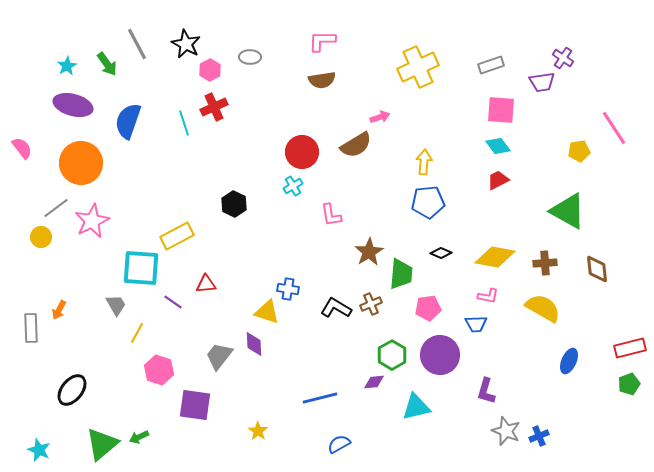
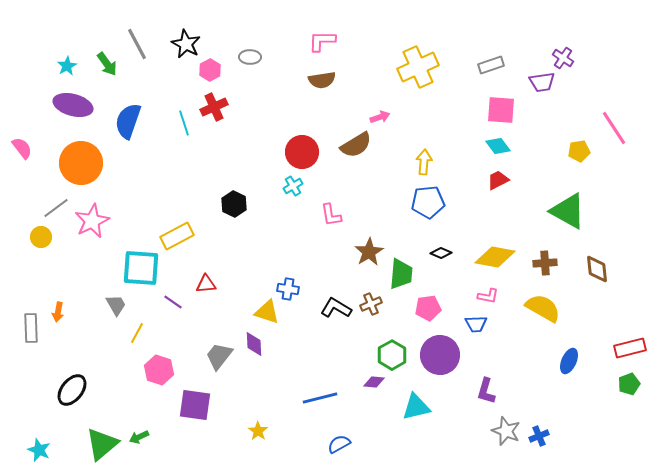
orange arrow at (59, 310): moved 1 px left, 2 px down; rotated 18 degrees counterclockwise
purple diamond at (374, 382): rotated 10 degrees clockwise
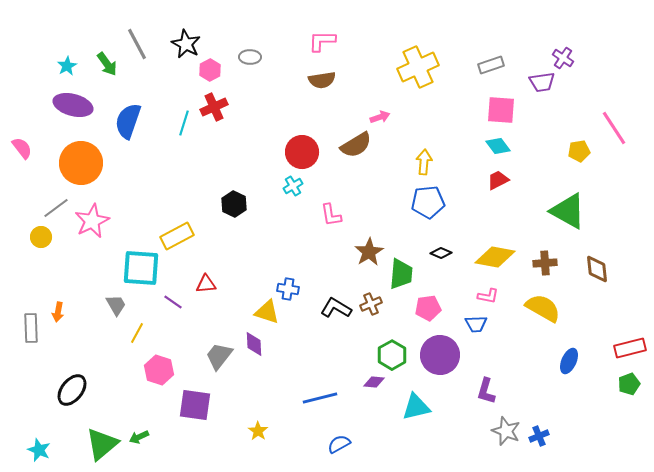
cyan line at (184, 123): rotated 35 degrees clockwise
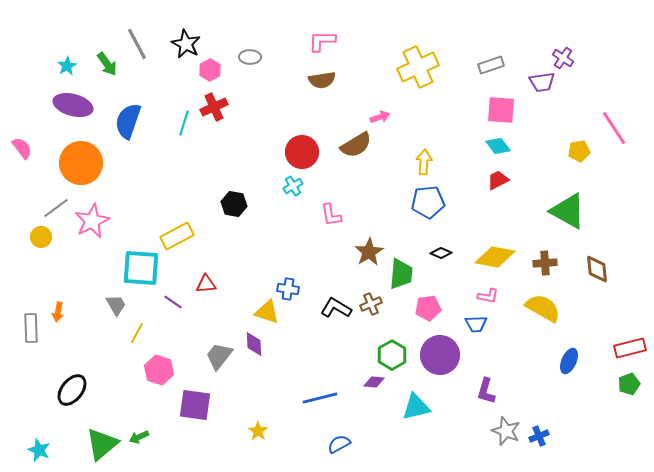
black hexagon at (234, 204): rotated 15 degrees counterclockwise
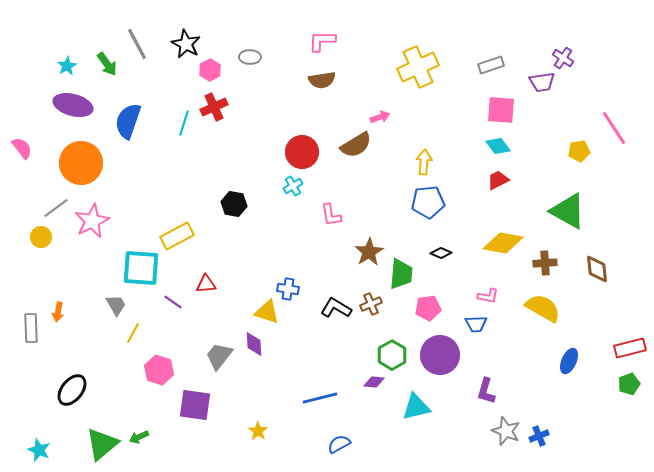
yellow diamond at (495, 257): moved 8 px right, 14 px up
yellow line at (137, 333): moved 4 px left
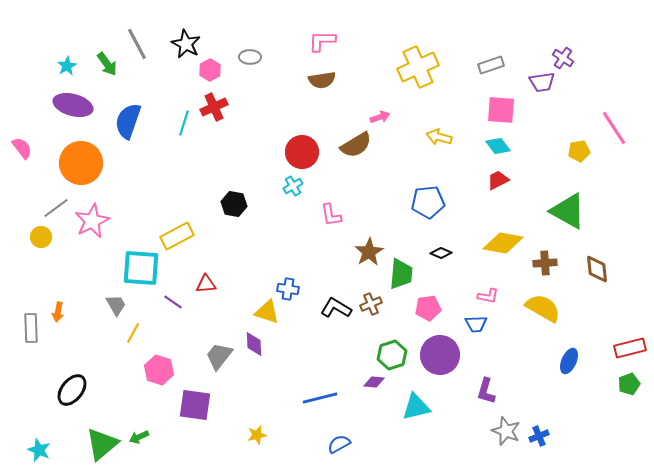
yellow arrow at (424, 162): moved 15 px right, 25 px up; rotated 80 degrees counterclockwise
green hexagon at (392, 355): rotated 12 degrees clockwise
yellow star at (258, 431): moved 1 px left, 4 px down; rotated 24 degrees clockwise
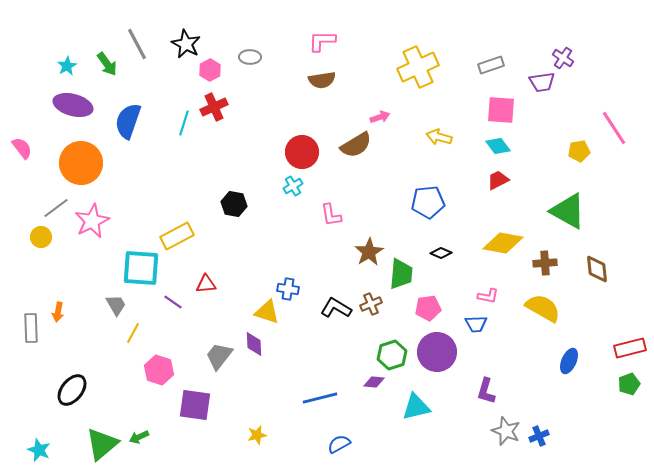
purple circle at (440, 355): moved 3 px left, 3 px up
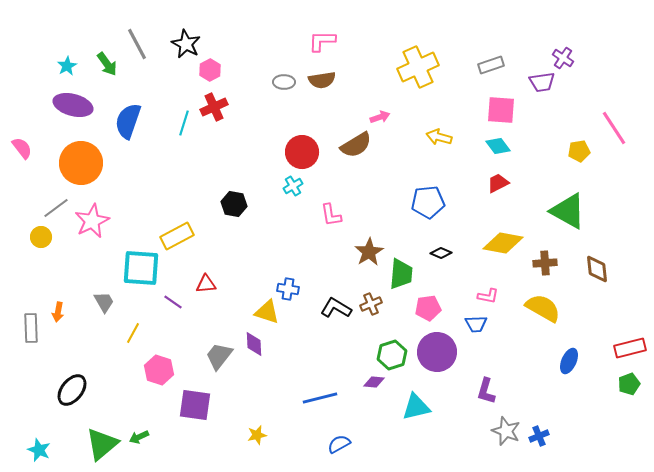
gray ellipse at (250, 57): moved 34 px right, 25 px down
red trapezoid at (498, 180): moved 3 px down
gray trapezoid at (116, 305): moved 12 px left, 3 px up
